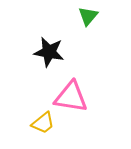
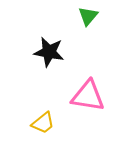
pink triangle: moved 17 px right, 1 px up
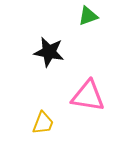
green triangle: rotated 30 degrees clockwise
yellow trapezoid: rotated 30 degrees counterclockwise
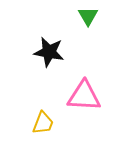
green triangle: rotated 40 degrees counterclockwise
pink triangle: moved 4 px left; rotated 6 degrees counterclockwise
